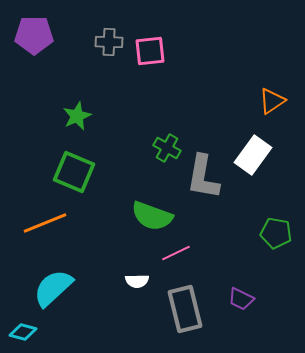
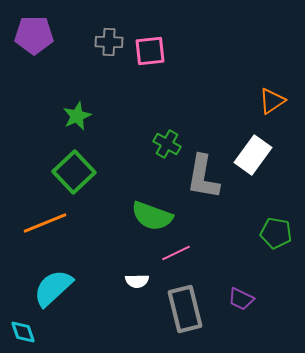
green cross: moved 4 px up
green square: rotated 24 degrees clockwise
cyan diamond: rotated 56 degrees clockwise
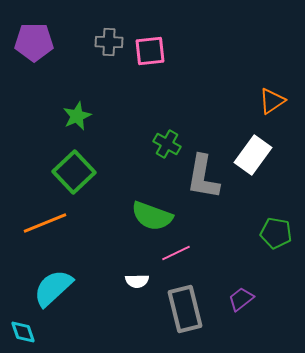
purple pentagon: moved 7 px down
purple trapezoid: rotated 116 degrees clockwise
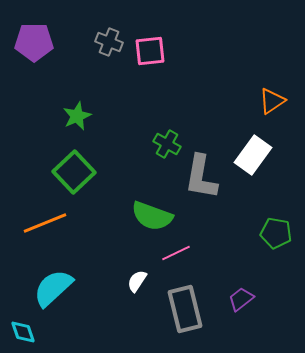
gray cross: rotated 20 degrees clockwise
gray L-shape: moved 2 px left
white semicircle: rotated 125 degrees clockwise
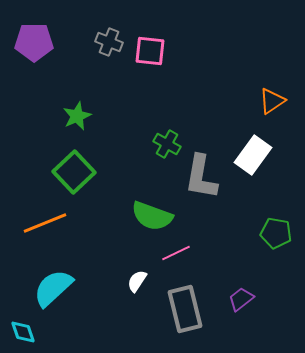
pink square: rotated 12 degrees clockwise
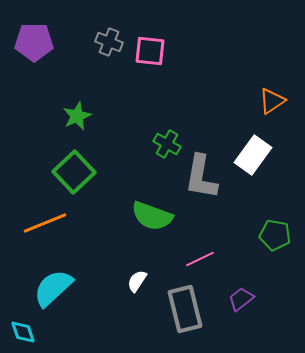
green pentagon: moved 1 px left, 2 px down
pink line: moved 24 px right, 6 px down
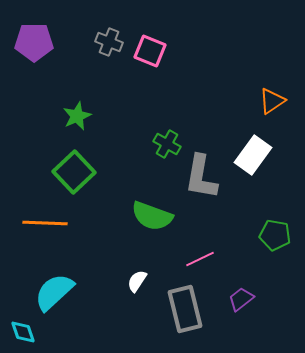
pink square: rotated 16 degrees clockwise
orange line: rotated 24 degrees clockwise
cyan semicircle: moved 1 px right, 4 px down
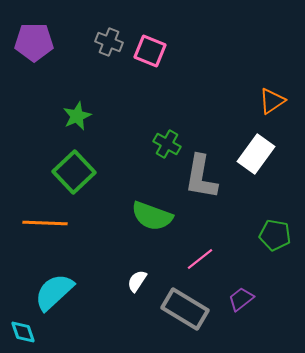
white rectangle: moved 3 px right, 1 px up
pink line: rotated 12 degrees counterclockwise
gray rectangle: rotated 45 degrees counterclockwise
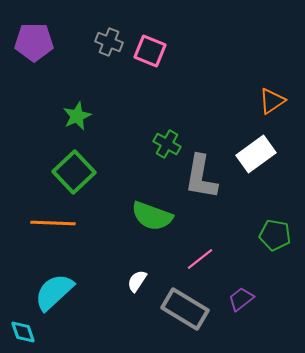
white rectangle: rotated 18 degrees clockwise
orange line: moved 8 px right
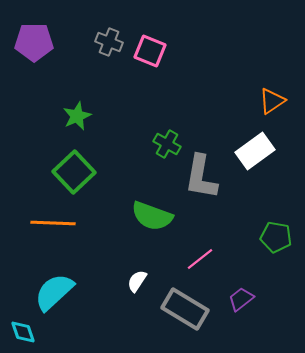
white rectangle: moved 1 px left, 3 px up
green pentagon: moved 1 px right, 2 px down
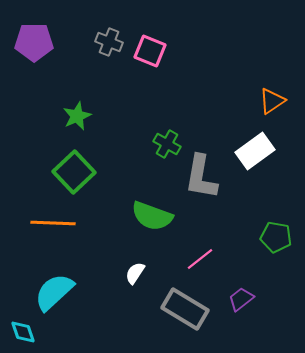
white semicircle: moved 2 px left, 8 px up
